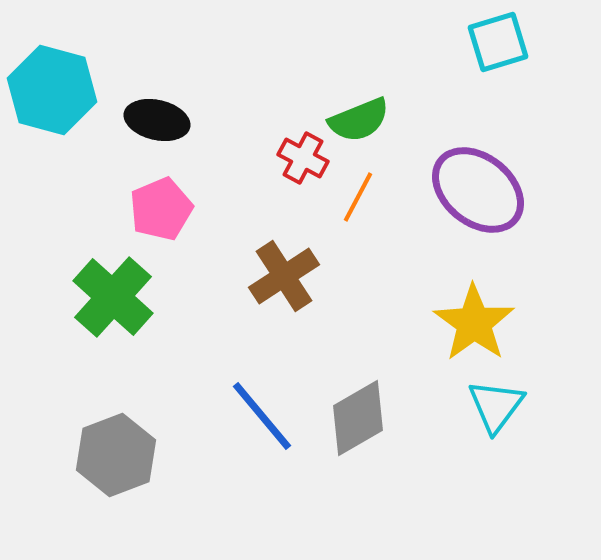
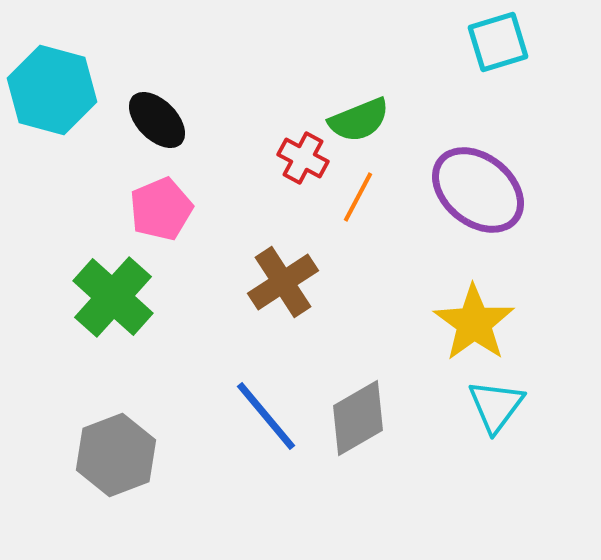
black ellipse: rotated 32 degrees clockwise
brown cross: moved 1 px left, 6 px down
blue line: moved 4 px right
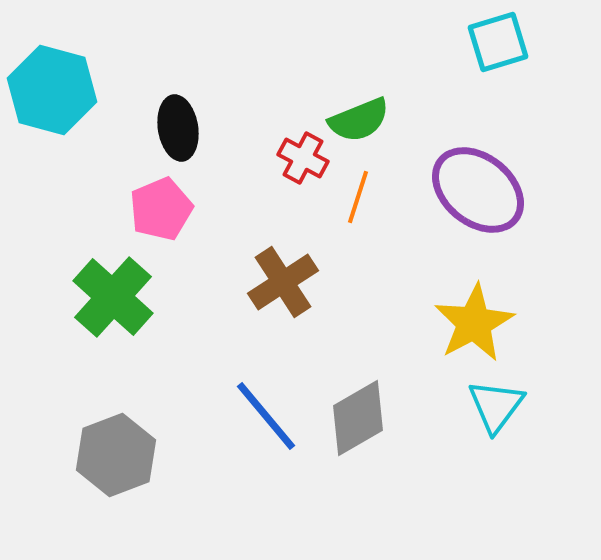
black ellipse: moved 21 px right, 8 px down; rotated 36 degrees clockwise
orange line: rotated 10 degrees counterclockwise
yellow star: rotated 8 degrees clockwise
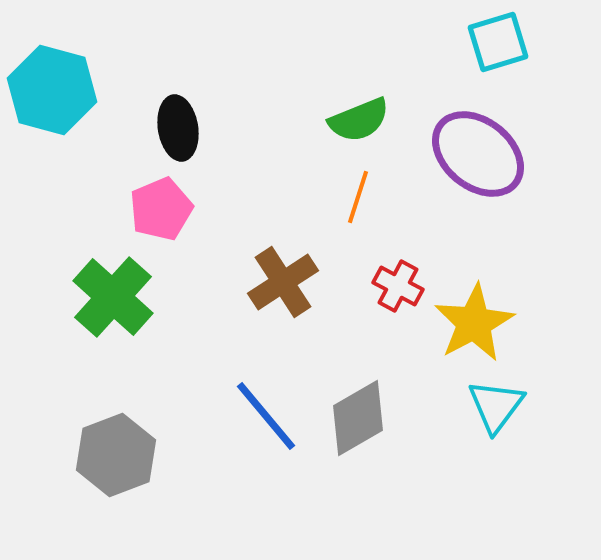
red cross: moved 95 px right, 128 px down
purple ellipse: moved 36 px up
